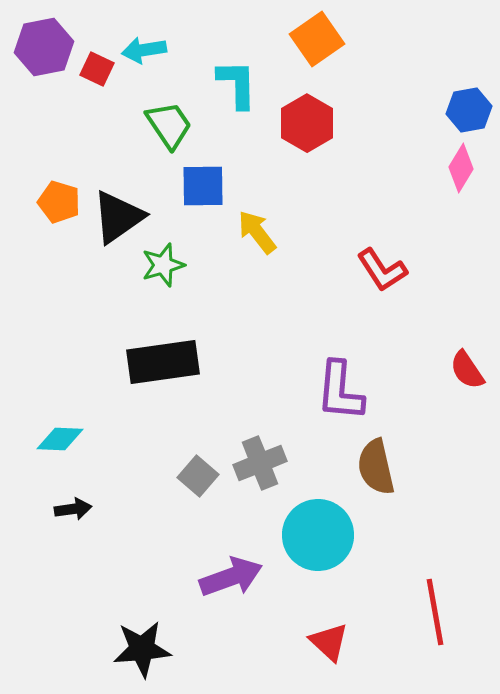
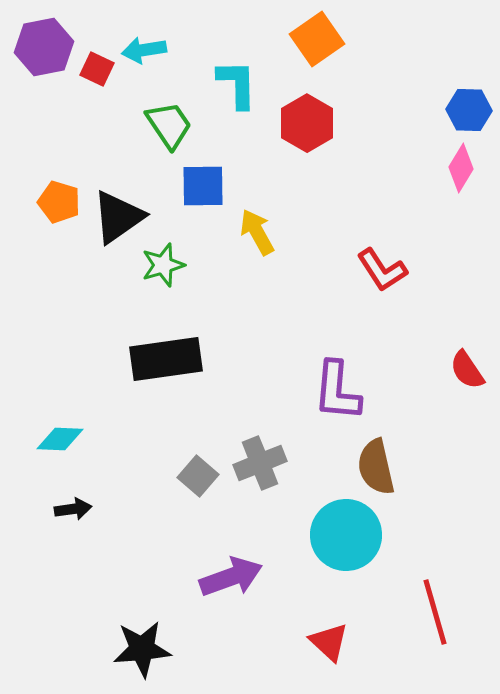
blue hexagon: rotated 12 degrees clockwise
yellow arrow: rotated 9 degrees clockwise
black rectangle: moved 3 px right, 3 px up
purple L-shape: moved 3 px left
cyan circle: moved 28 px right
red line: rotated 6 degrees counterclockwise
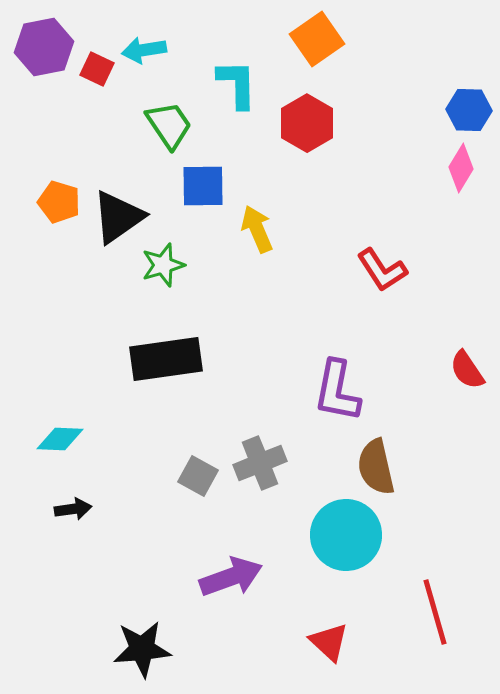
yellow arrow: moved 3 px up; rotated 6 degrees clockwise
purple L-shape: rotated 6 degrees clockwise
gray square: rotated 12 degrees counterclockwise
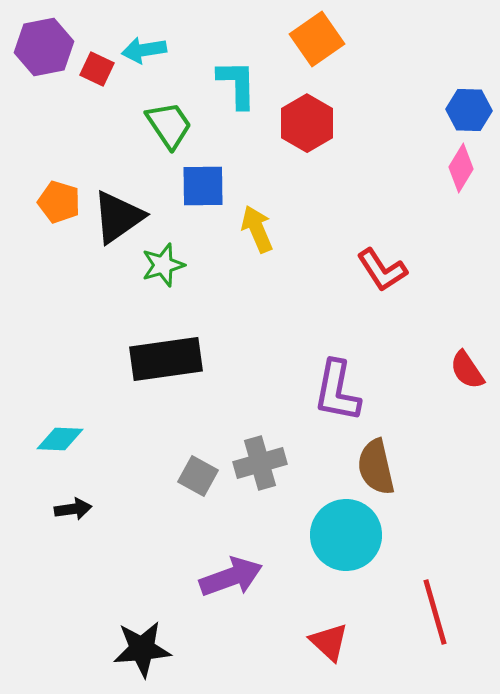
gray cross: rotated 6 degrees clockwise
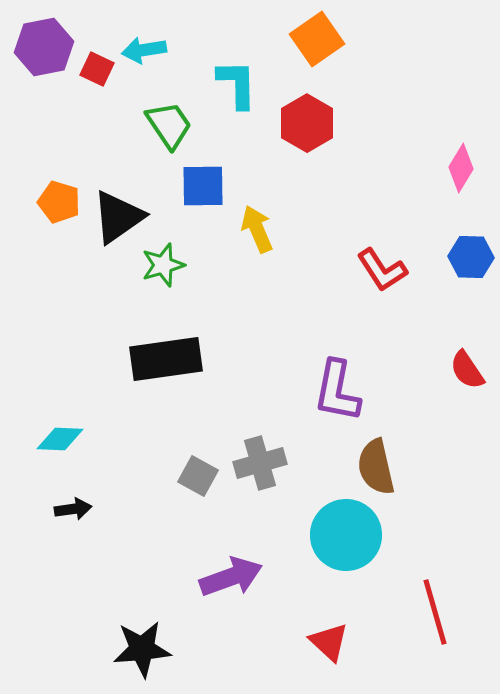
blue hexagon: moved 2 px right, 147 px down
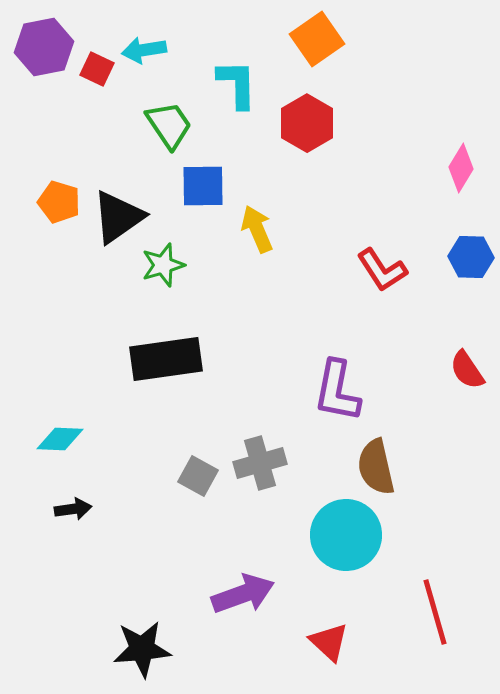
purple arrow: moved 12 px right, 17 px down
